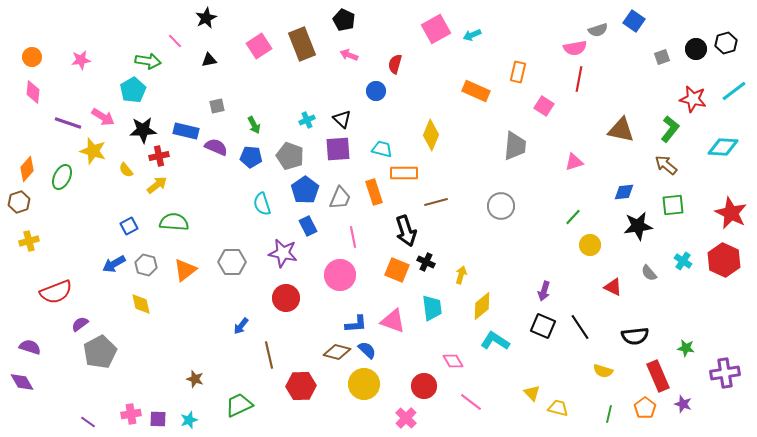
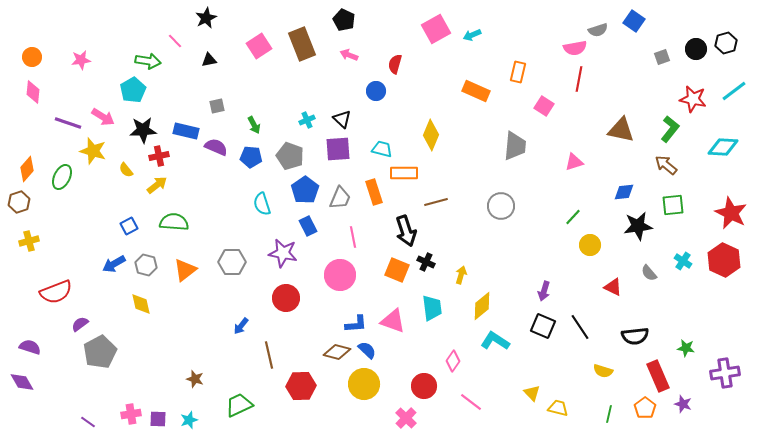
pink diamond at (453, 361): rotated 65 degrees clockwise
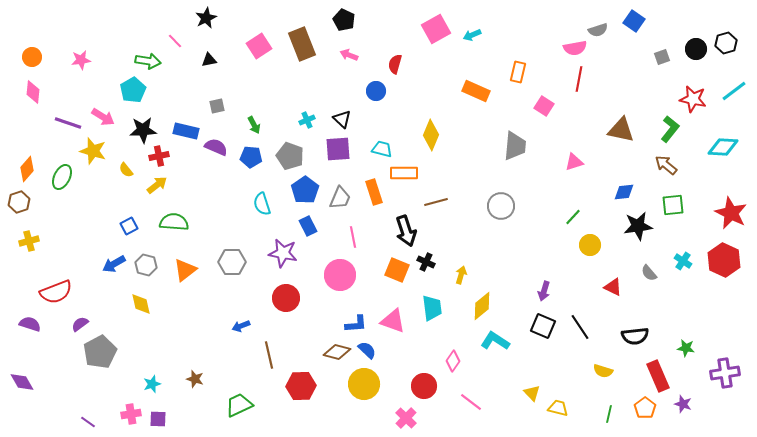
blue arrow at (241, 326): rotated 30 degrees clockwise
purple semicircle at (30, 347): moved 23 px up
cyan star at (189, 420): moved 37 px left, 36 px up
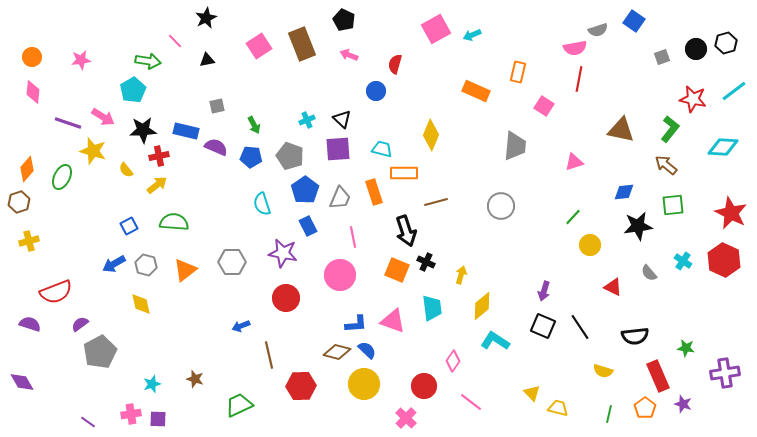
black triangle at (209, 60): moved 2 px left
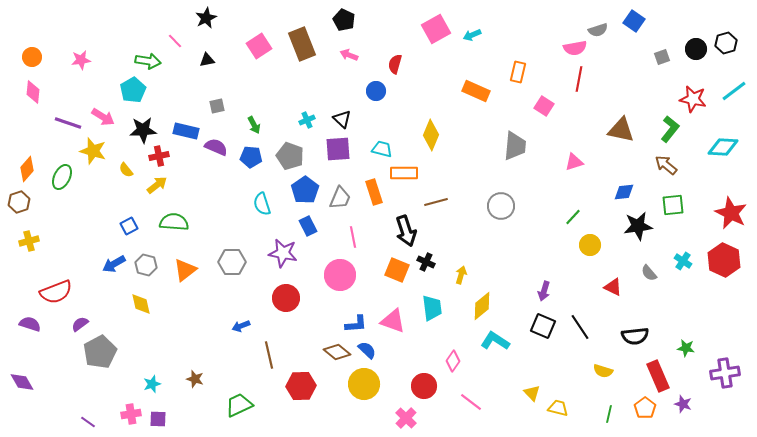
brown diamond at (337, 352): rotated 24 degrees clockwise
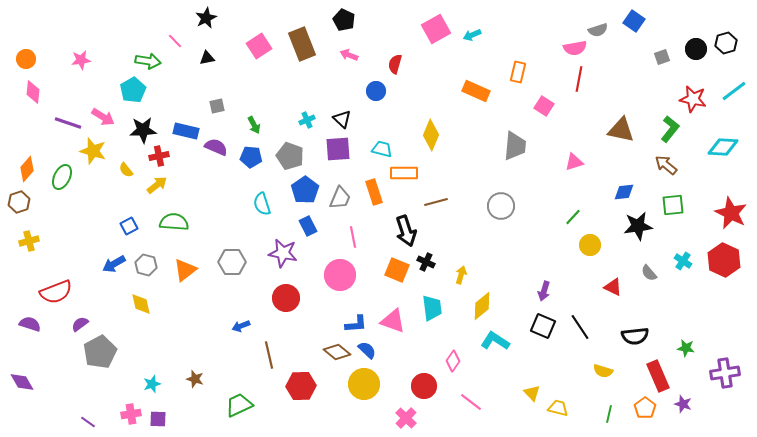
orange circle at (32, 57): moved 6 px left, 2 px down
black triangle at (207, 60): moved 2 px up
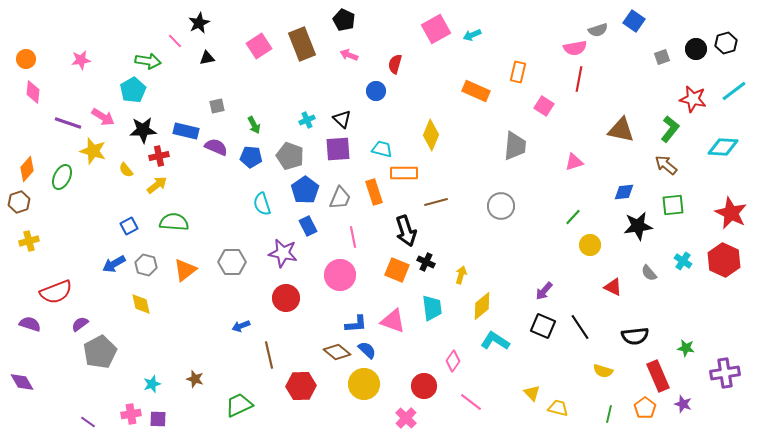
black star at (206, 18): moved 7 px left, 5 px down
purple arrow at (544, 291): rotated 24 degrees clockwise
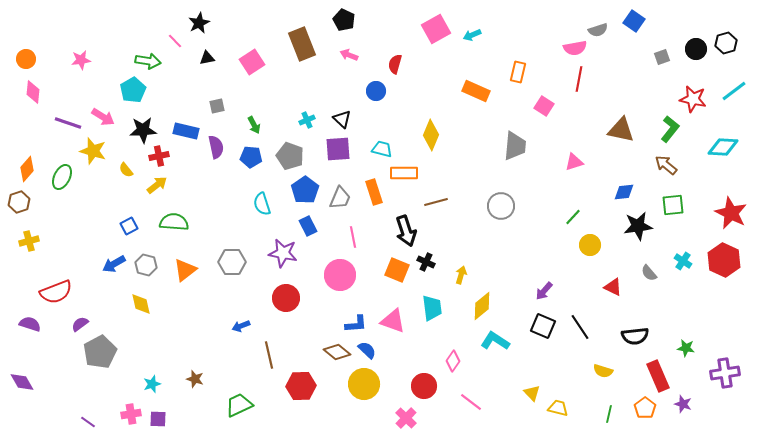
pink square at (259, 46): moved 7 px left, 16 px down
purple semicircle at (216, 147): rotated 55 degrees clockwise
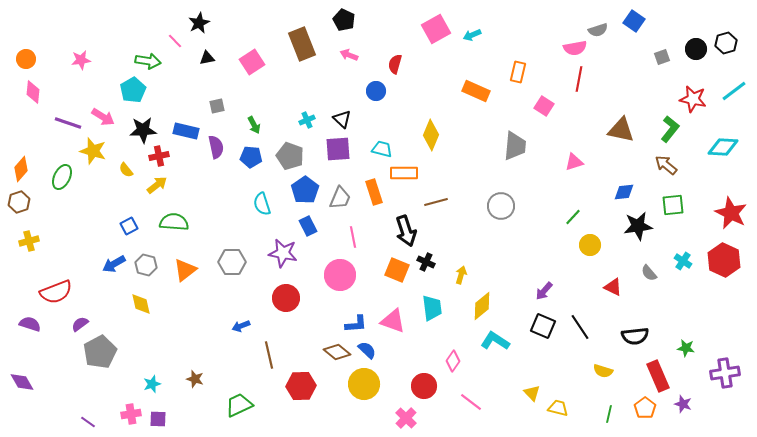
orange diamond at (27, 169): moved 6 px left
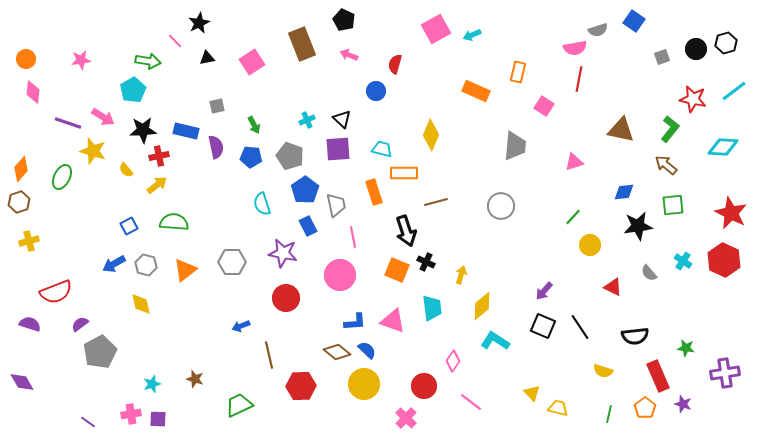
gray trapezoid at (340, 198): moved 4 px left, 7 px down; rotated 35 degrees counterclockwise
blue L-shape at (356, 324): moved 1 px left, 2 px up
